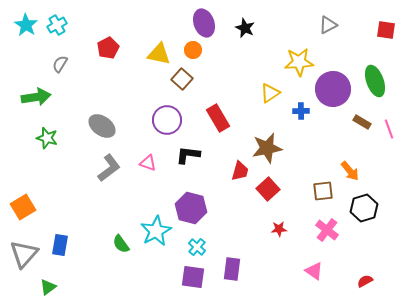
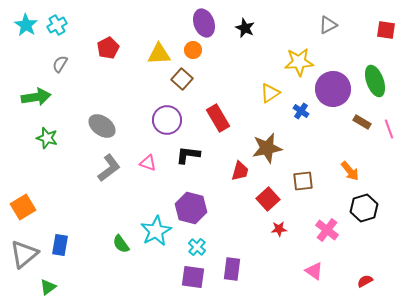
yellow triangle at (159, 54): rotated 15 degrees counterclockwise
blue cross at (301, 111): rotated 35 degrees clockwise
red square at (268, 189): moved 10 px down
brown square at (323, 191): moved 20 px left, 10 px up
gray triangle at (24, 254): rotated 8 degrees clockwise
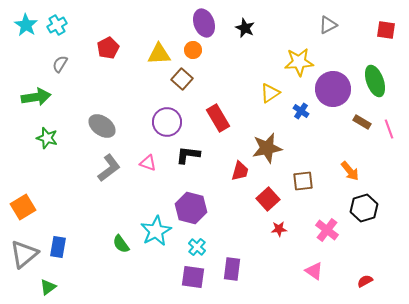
purple circle at (167, 120): moved 2 px down
blue rectangle at (60, 245): moved 2 px left, 2 px down
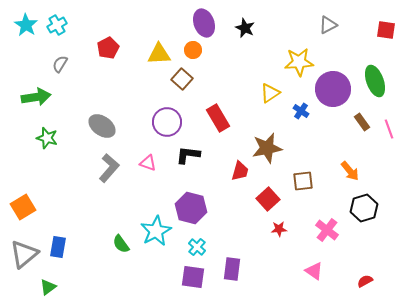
brown rectangle at (362, 122): rotated 24 degrees clockwise
gray L-shape at (109, 168): rotated 12 degrees counterclockwise
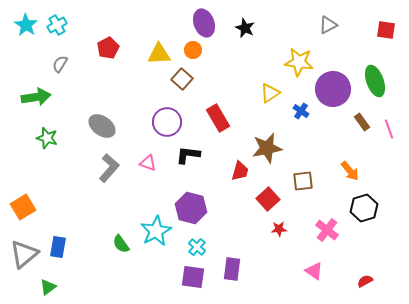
yellow star at (299, 62): rotated 12 degrees clockwise
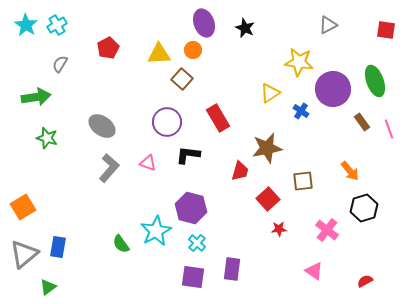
cyan cross at (197, 247): moved 4 px up
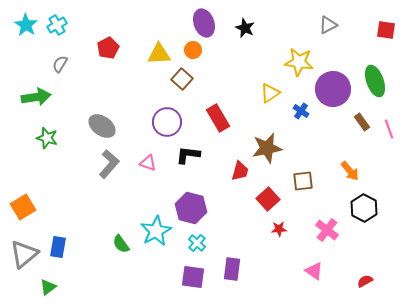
gray L-shape at (109, 168): moved 4 px up
black hexagon at (364, 208): rotated 16 degrees counterclockwise
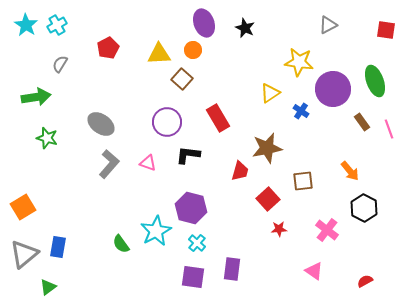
gray ellipse at (102, 126): moved 1 px left, 2 px up
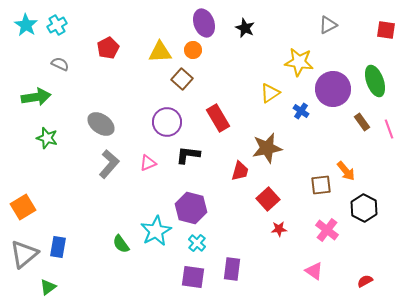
yellow triangle at (159, 54): moved 1 px right, 2 px up
gray semicircle at (60, 64): rotated 84 degrees clockwise
pink triangle at (148, 163): rotated 42 degrees counterclockwise
orange arrow at (350, 171): moved 4 px left
brown square at (303, 181): moved 18 px right, 4 px down
